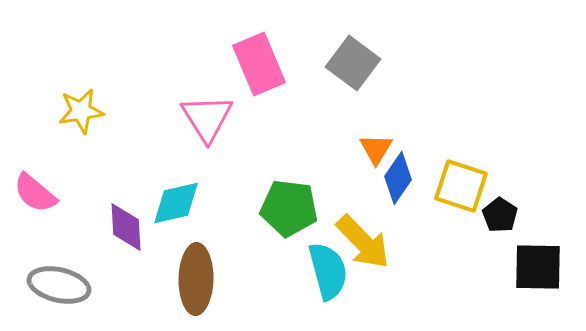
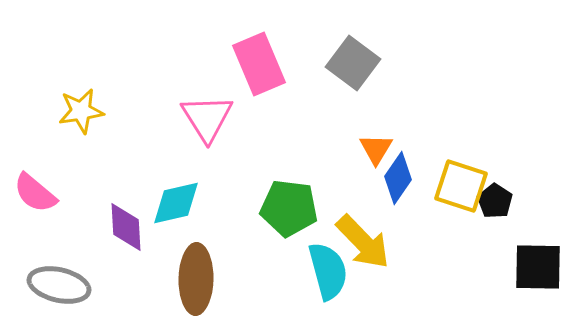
black pentagon: moved 5 px left, 14 px up
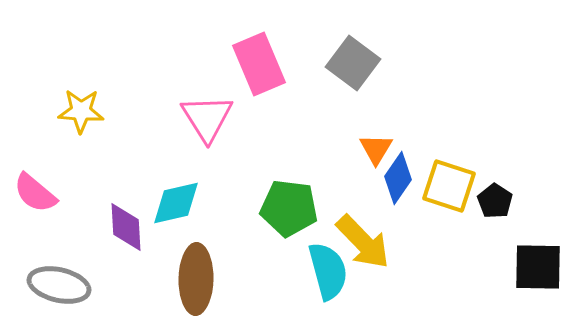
yellow star: rotated 12 degrees clockwise
yellow square: moved 12 px left
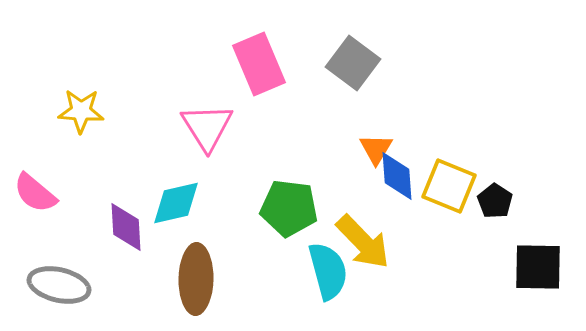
pink triangle: moved 9 px down
blue diamond: moved 1 px left, 2 px up; rotated 39 degrees counterclockwise
yellow square: rotated 4 degrees clockwise
